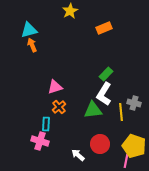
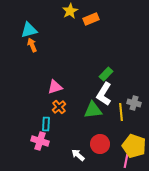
orange rectangle: moved 13 px left, 9 px up
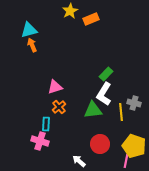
white arrow: moved 1 px right, 6 px down
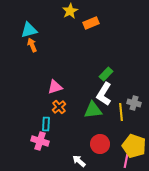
orange rectangle: moved 4 px down
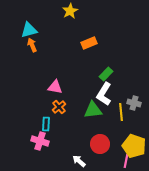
orange rectangle: moved 2 px left, 20 px down
pink triangle: rotated 28 degrees clockwise
